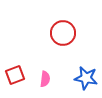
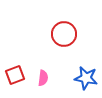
red circle: moved 1 px right, 1 px down
pink semicircle: moved 2 px left, 1 px up
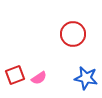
red circle: moved 9 px right
pink semicircle: moved 4 px left; rotated 49 degrees clockwise
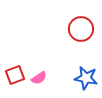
red circle: moved 8 px right, 5 px up
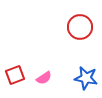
red circle: moved 1 px left, 2 px up
pink semicircle: moved 5 px right
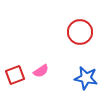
red circle: moved 5 px down
pink semicircle: moved 3 px left, 7 px up
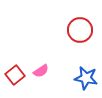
red circle: moved 2 px up
red square: rotated 18 degrees counterclockwise
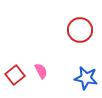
pink semicircle: rotated 84 degrees counterclockwise
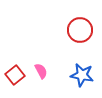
blue star: moved 4 px left, 3 px up
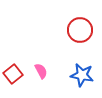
red square: moved 2 px left, 1 px up
